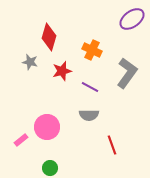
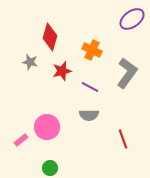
red diamond: moved 1 px right
red line: moved 11 px right, 6 px up
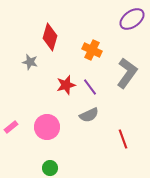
red star: moved 4 px right, 14 px down
purple line: rotated 24 degrees clockwise
gray semicircle: rotated 24 degrees counterclockwise
pink rectangle: moved 10 px left, 13 px up
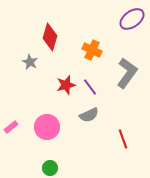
gray star: rotated 14 degrees clockwise
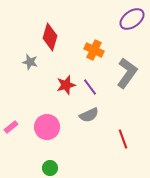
orange cross: moved 2 px right
gray star: rotated 14 degrees counterclockwise
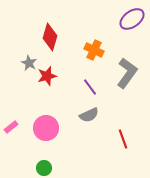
gray star: moved 1 px left, 1 px down; rotated 14 degrees clockwise
red star: moved 19 px left, 9 px up
pink circle: moved 1 px left, 1 px down
green circle: moved 6 px left
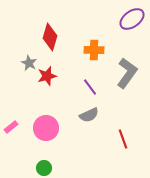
orange cross: rotated 24 degrees counterclockwise
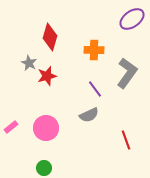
purple line: moved 5 px right, 2 px down
red line: moved 3 px right, 1 px down
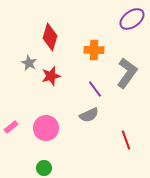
red star: moved 4 px right
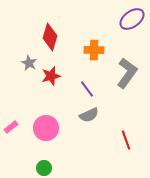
purple line: moved 8 px left
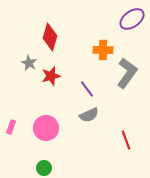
orange cross: moved 9 px right
pink rectangle: rotated 32 degrees counterclockwise
